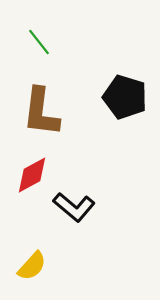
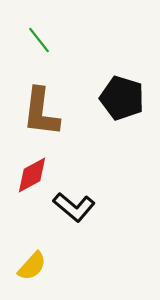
green line: moved 2 px up
black pentagon: moved 3 px left, 1 px down
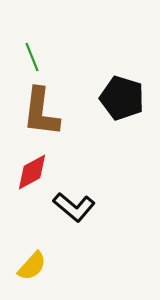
green line: moved 7 px left, 17 px down; rotated 16 degrees clockwise
red diamond: moved 3 px up
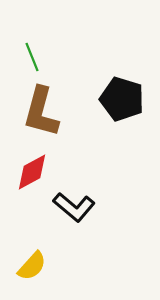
black pentagon: moved 1 px down
brown L-shape: rotated 8 degrees clockwise
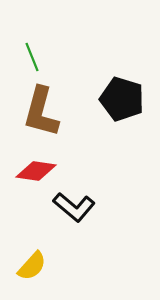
red diamond: moved 4 px right, 1 px up; rotated 36 degrees clockwise
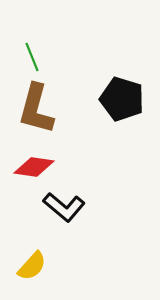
brown L-shape: moved 5 px left, 3 px up
red diamond: moved 2 px left, 4 px up
black L-shape: moved 10 px left
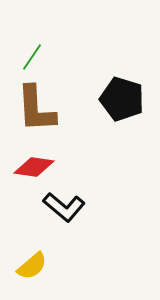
green line: rotated 56 degrees clockwise
brown L-shape: rotated 18 degrees counterclockwise
yellow semicircle: rotated 8 degrees clockwise
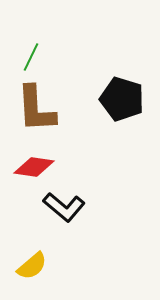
green line: moved 1 px left; rotated 8 degrees counterclockwise
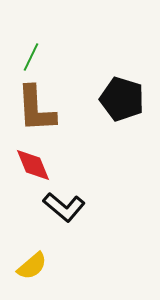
red diamond: moved 1 px left, 2 px up; rotated 60 degrees clockwise
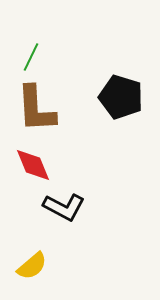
black pentagon: moved 1 px left, 2 px up
black L-shape: rotated 12 degrees counterclockwise
